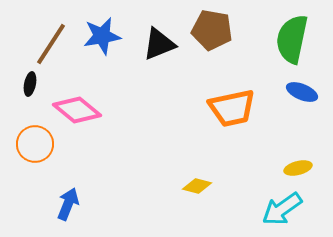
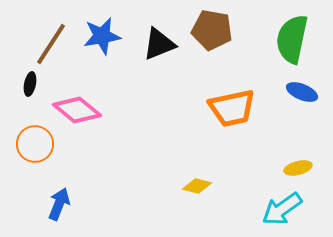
blue arrow: moved 9 px left
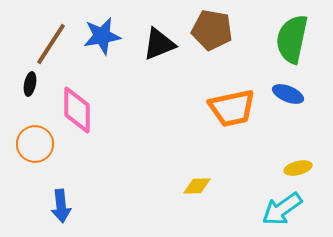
blue ellipse: moved 14 px left, 2 px down
pink diamond: rotated 51 degrees clockwise
yellow diamond: rotated 16 degrees counterclockwise
blue arrow: moved 2 px right, 2 px down; rotated 152 degrees clockwise
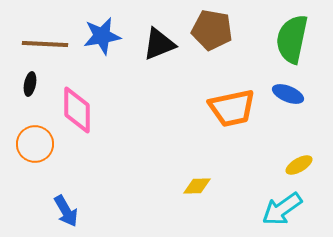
brown line: moved 6 px left; rotated 60 degrees clockwise
yellow ellipse: moved 1 px right, 3 px up; rotated 16 degrees counterclockwise
blue arrow: moved 5 px right, 5 px down; rotated 24 degrees counterclockwise
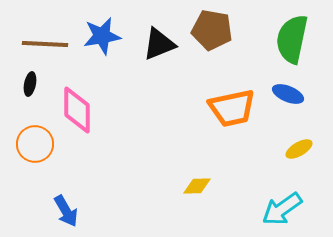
yellow ellipse: moved 16 px up
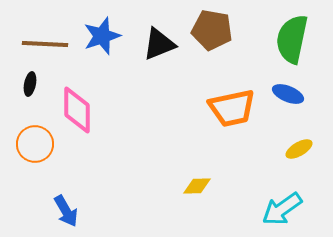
blue star: rotated 9 degrees counterclockwise
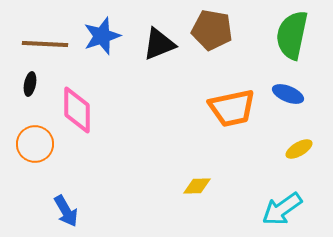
green semicircle: moved 4 px up
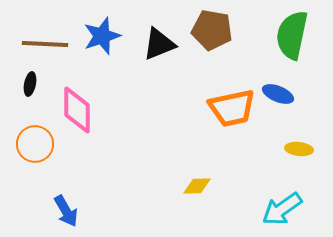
blue ellipse: moved 10 px left
yellow ellipse: rotated 36 degrees clockwise
